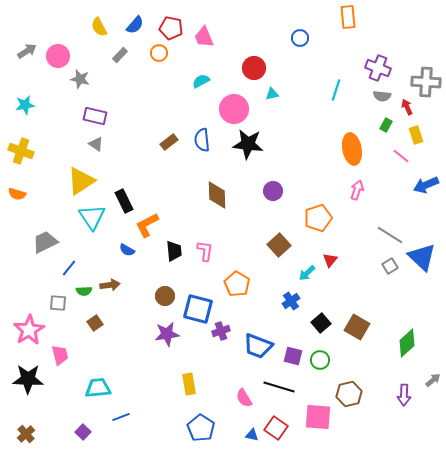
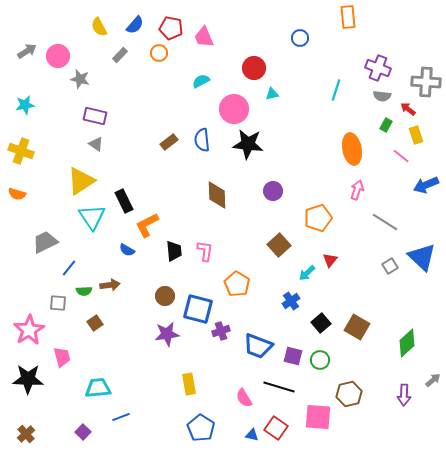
red arrow at (407, 107): moved 1 px right, 2 px down; rotated 28 degrees counterclockwise
gray line at (390, 235): moved 5 px left, 13 px up
pink trapezoid at (60, 355): moved 2 px right, 2 px down
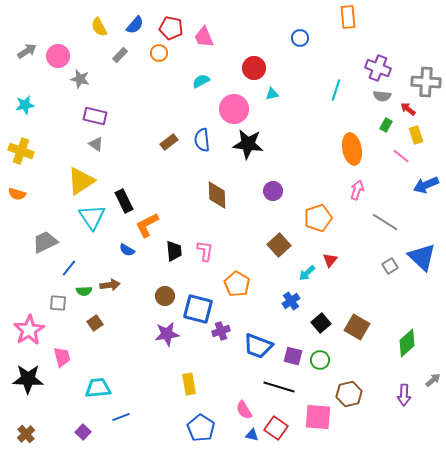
pink semicircle at (244, 398): moved 12 px down
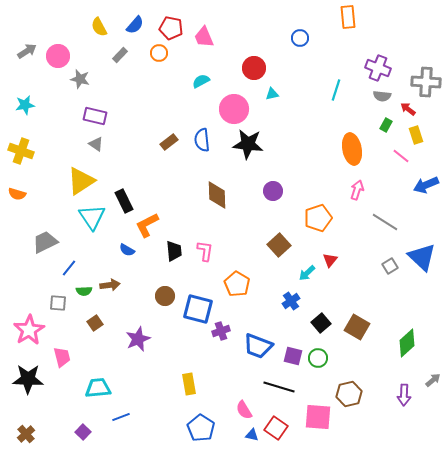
purple star at (167, 334): moved 29 px left, 5 px down; rotated 15 degrees counterclockwise
green circle at (320, 360): moved 2 px left, 2 px up
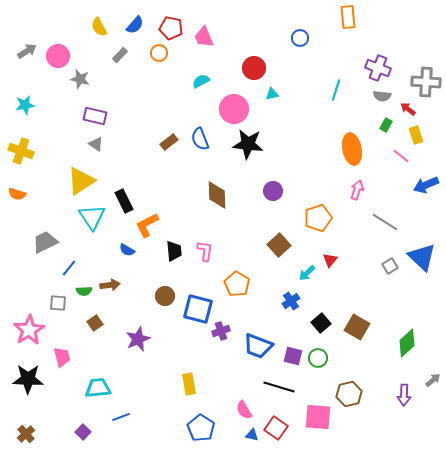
blue semicircle at (202, 140): moved 2 px left, 1 px up; rotated 15 degrees counterclockwise
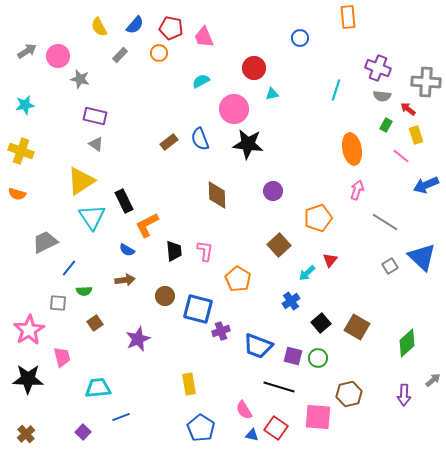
orange pentagon at (237, 284): moved 1 px right, 5 px up
brown arrow at (110, 285): moved 15 px right, 5 px up
